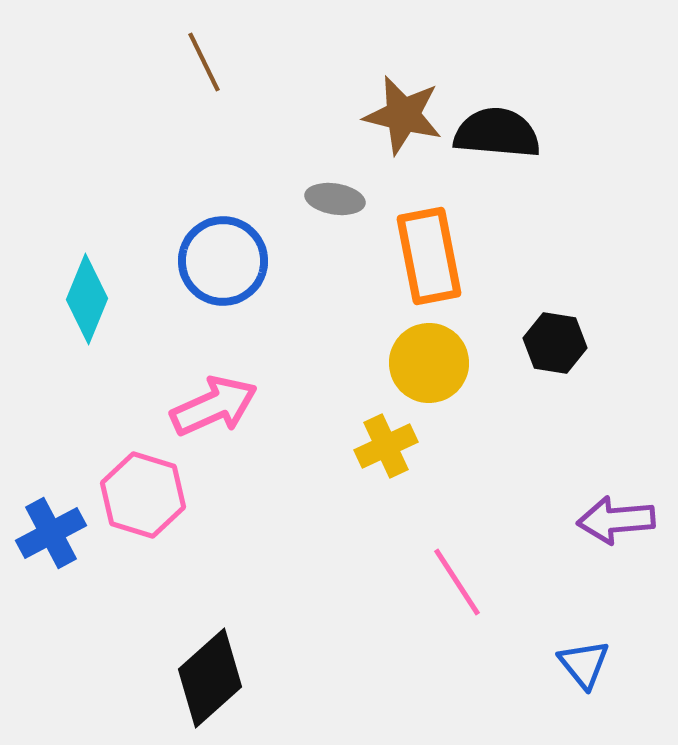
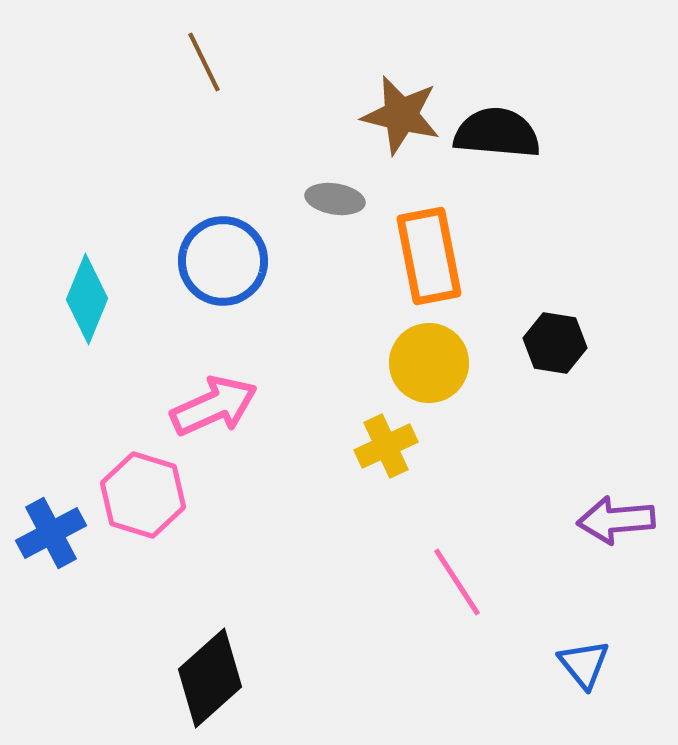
brown star: moved 2 px left
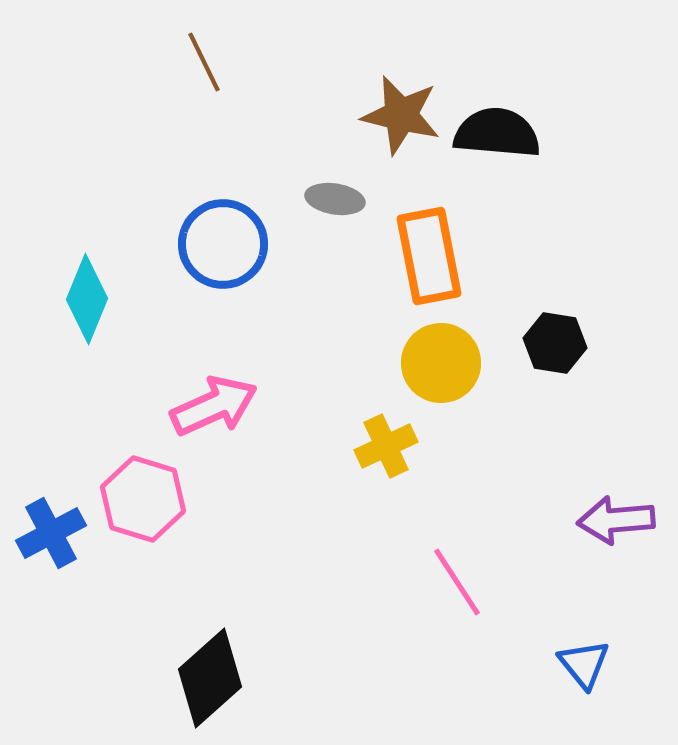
blue circle: moved 17 px up
yellow circle: moved 12 px right
pink hexagon: moved 4 px down
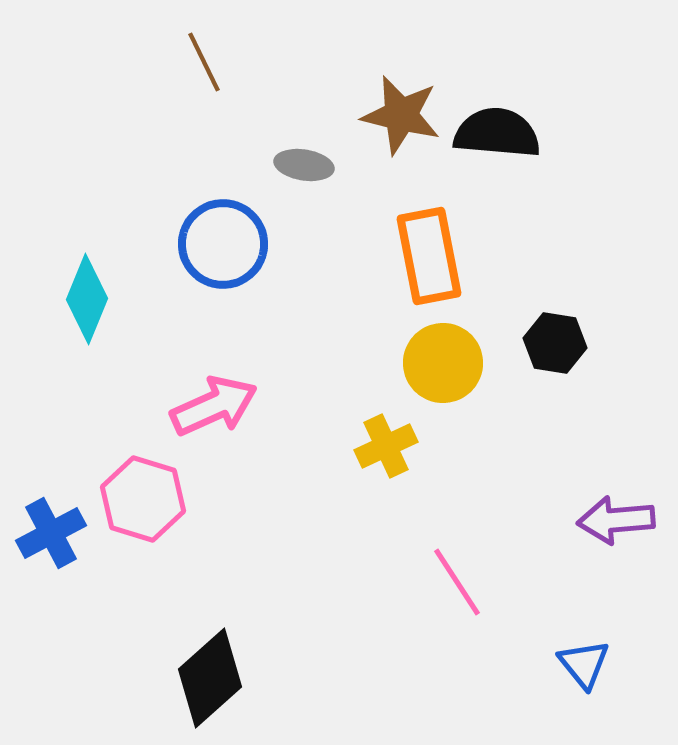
gray ellipse: moved 31 px left, 34 px up
yellow circle: moved 2 px right
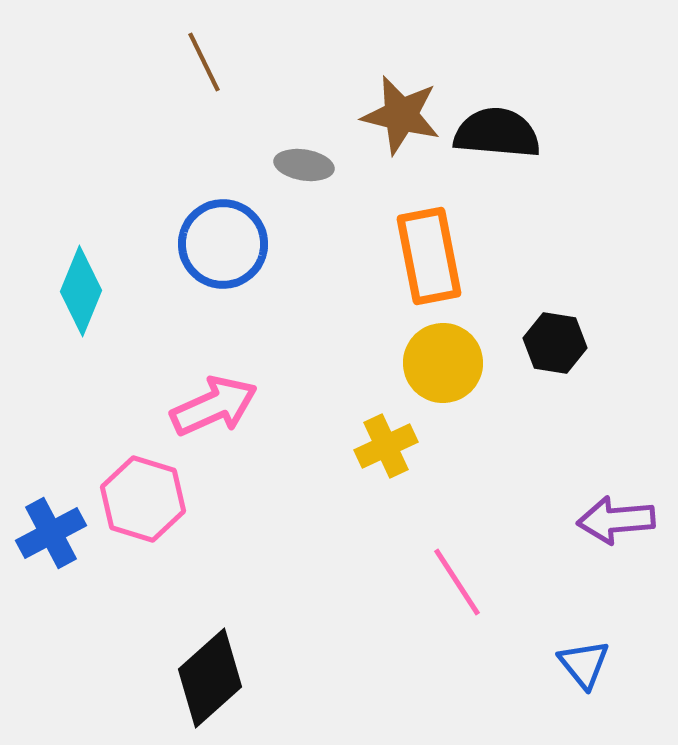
cyan diamond: moved 6 px left, 8 px up
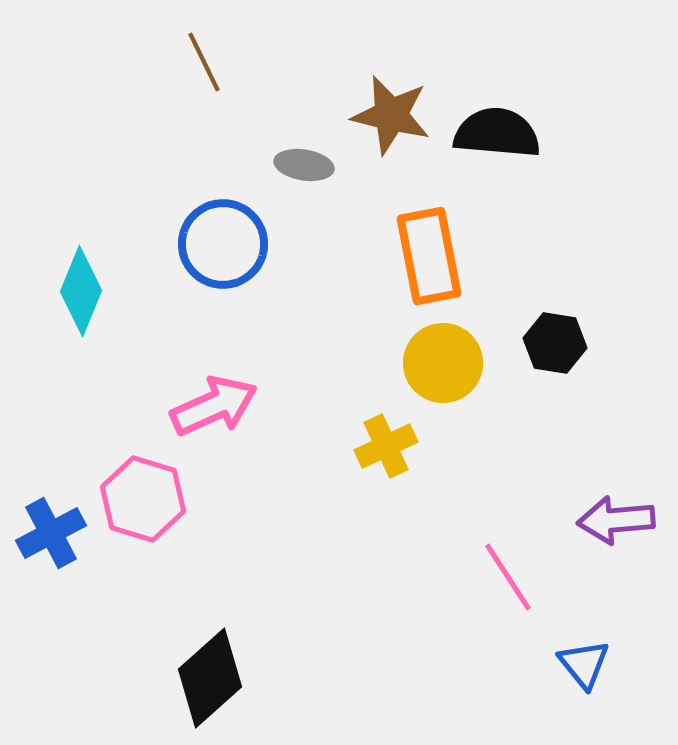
brown star: moved 10 px left
pink line: moved 51 px right, 5 px up
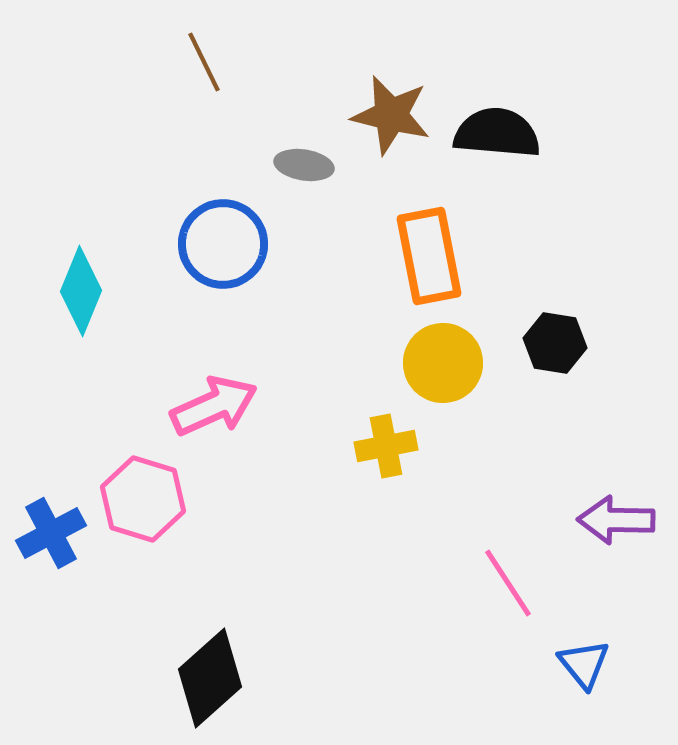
yellow cross: rotated 14 degrees clockwise
purple arrow: rotated 6 degrees clockwise
pink line: moved 6 px down
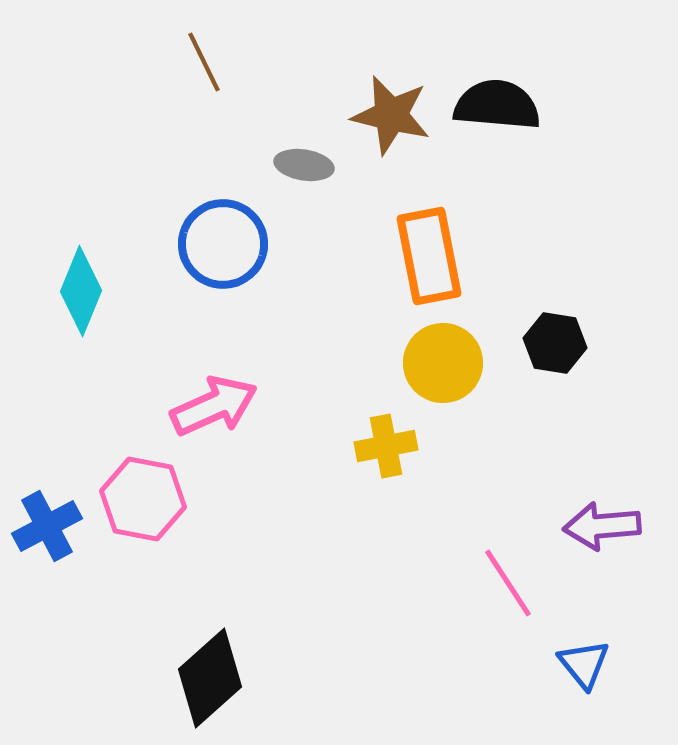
black semicircle: moved 28 px up
pink hexagon: rotated 6 degrees counterclockwise
purple arrow: moved 14 px left, 6 px down; rotated 6 degrees counterclockwise
blue cross: moved 4 px left, 7 px up
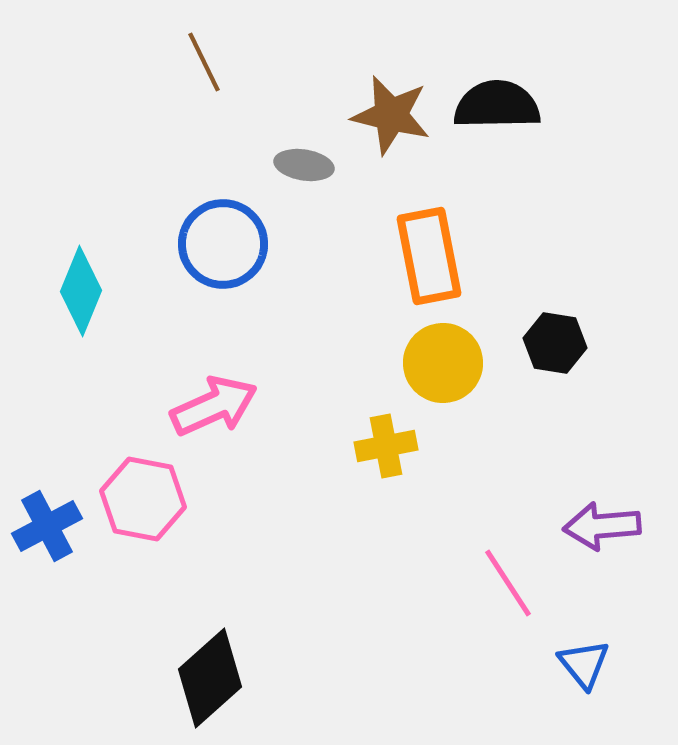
black semicircle: rotated 6 degrees counterclockwise
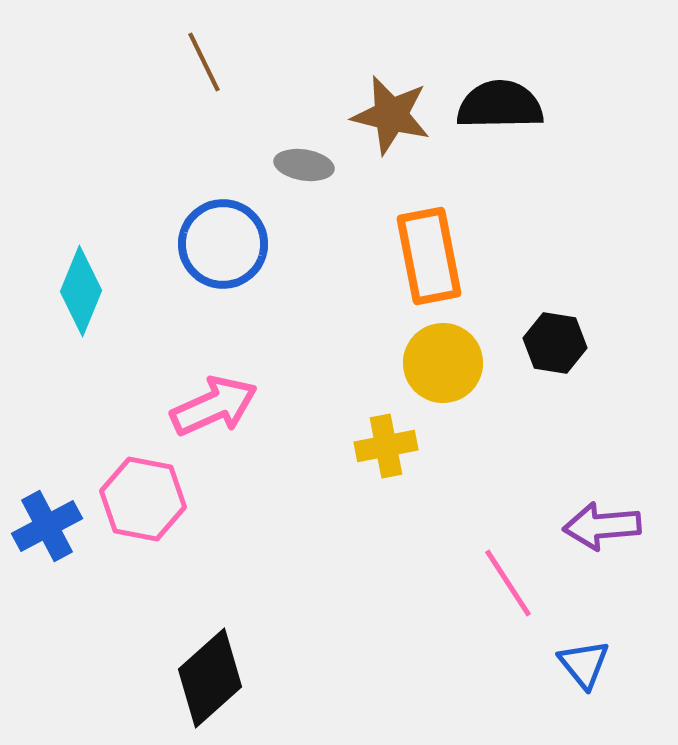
black semicircle: moved 3 px right
